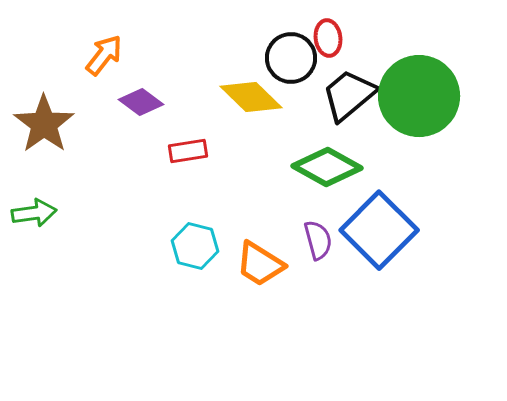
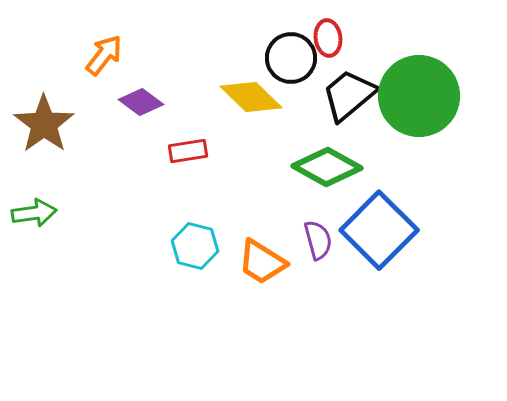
orange trapezoid: moved 2 px right, 2 px up
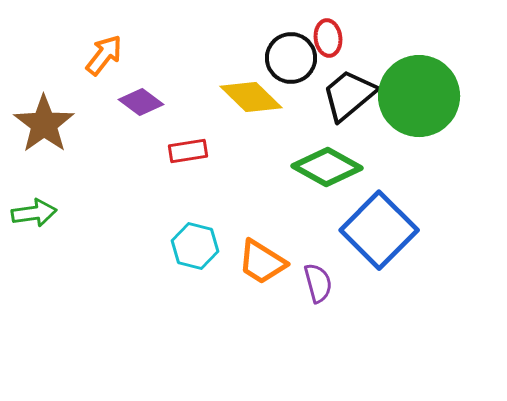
purple semicircle: moved 43 px down
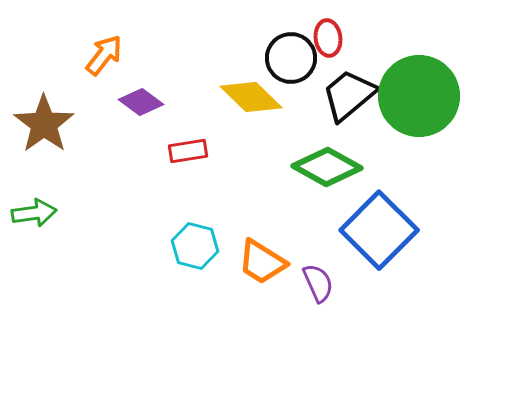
purple semicircle: rotated 9 degrees counterclockwise
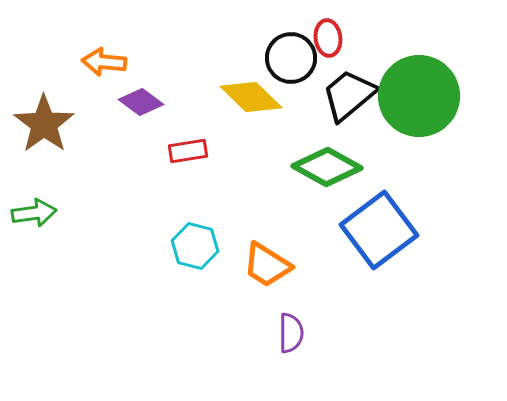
orange arrow: moved 7 px down; rotated 123 degrees counterclockwise
blue square: rotated 8 degrees clockwise
orange trapezoid: moved 5 px right, 3 px down
purple semicircle: moved 27 px left, 50 px down; rotated 24 degrees clockwise
